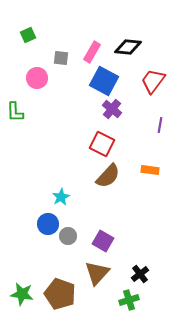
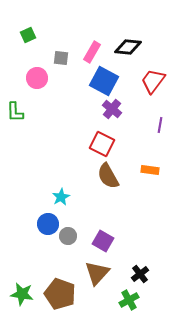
brown semicircle: rotated 108 degrees clockwise
green cross: rotated 12 degrees counterclockwise
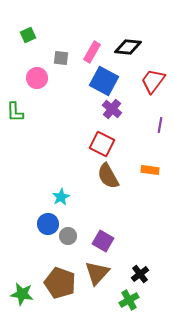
brown pentagon: moved 11 px up
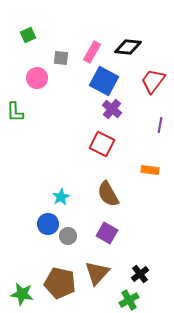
brown semicircle: moved 18 px down
purple square: moved 4 px right, 8 px up
brown pentagon: rotated 8 degrees counterclockwise
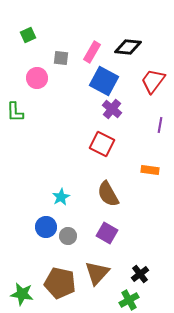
blue circle: moved 2 px left, 3 px down
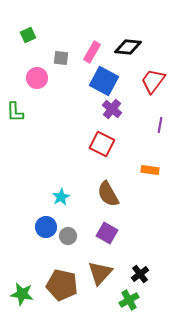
brown triangle: moved 3 px right
brown pentagon: moved 2 px right, 2 px down
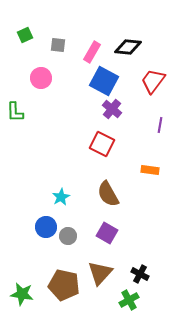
green square: moved 3 px left
gray square: moved 3 px left, 13 px up
pink circle: moved 4 px right
black cross: rotated 24 degrees counterclockwise
brown pentagon: moved 2 px right
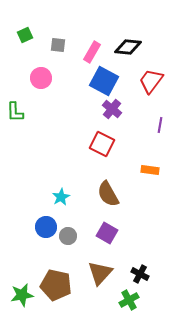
red trapezoid: moved 2 px left
brown pentagon: moved 8 px left
green star: moved 1 px down; rotated 20 degrees counterclockwise
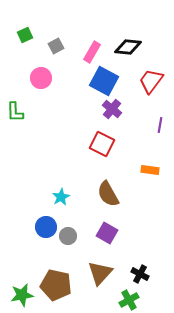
gray square: moved 2 px left, 1 px down; rotated 35 degrees counterclockwise
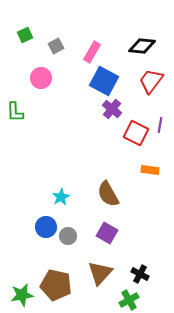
black diamond: moved 14 px right, 1 px up
red square: moved 34 px right, 11 px up
